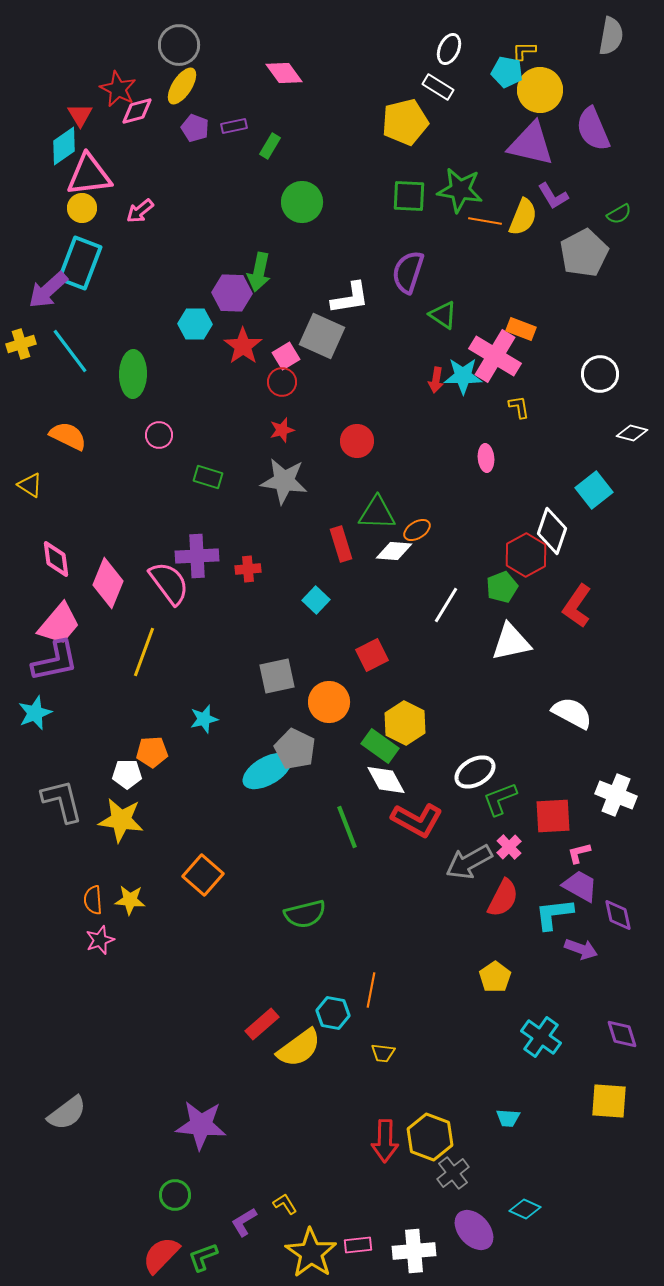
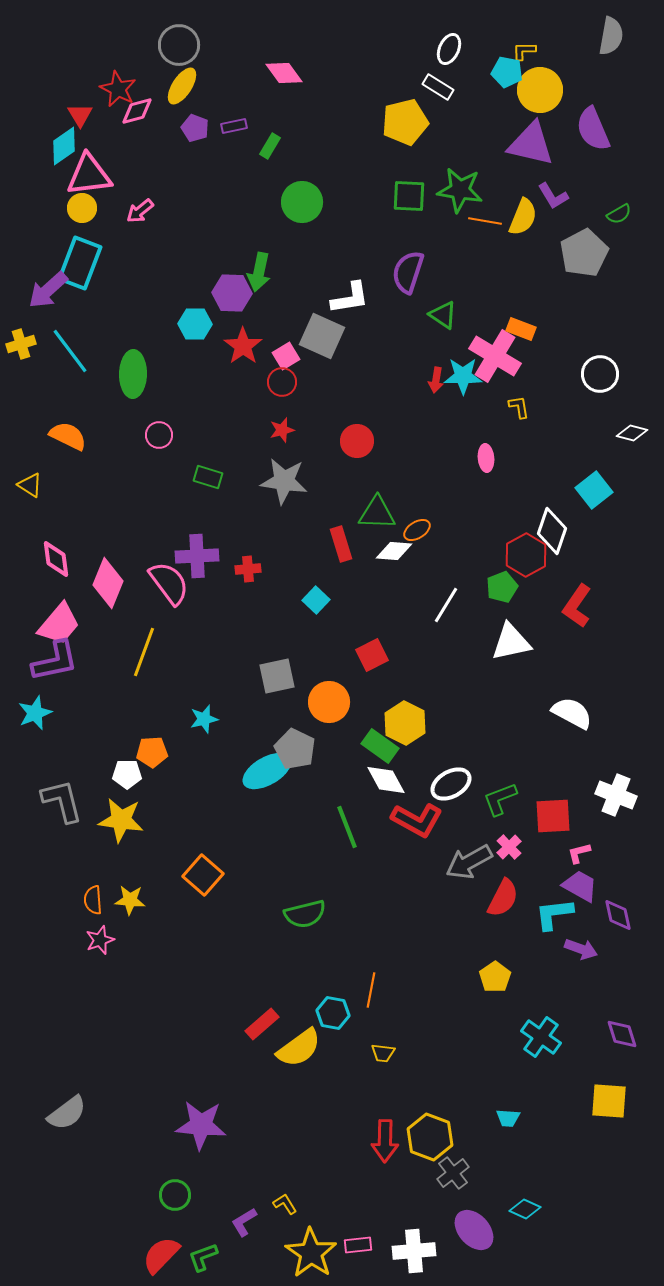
white ellipse at (475, 772): moved 24 px left, 12 px down
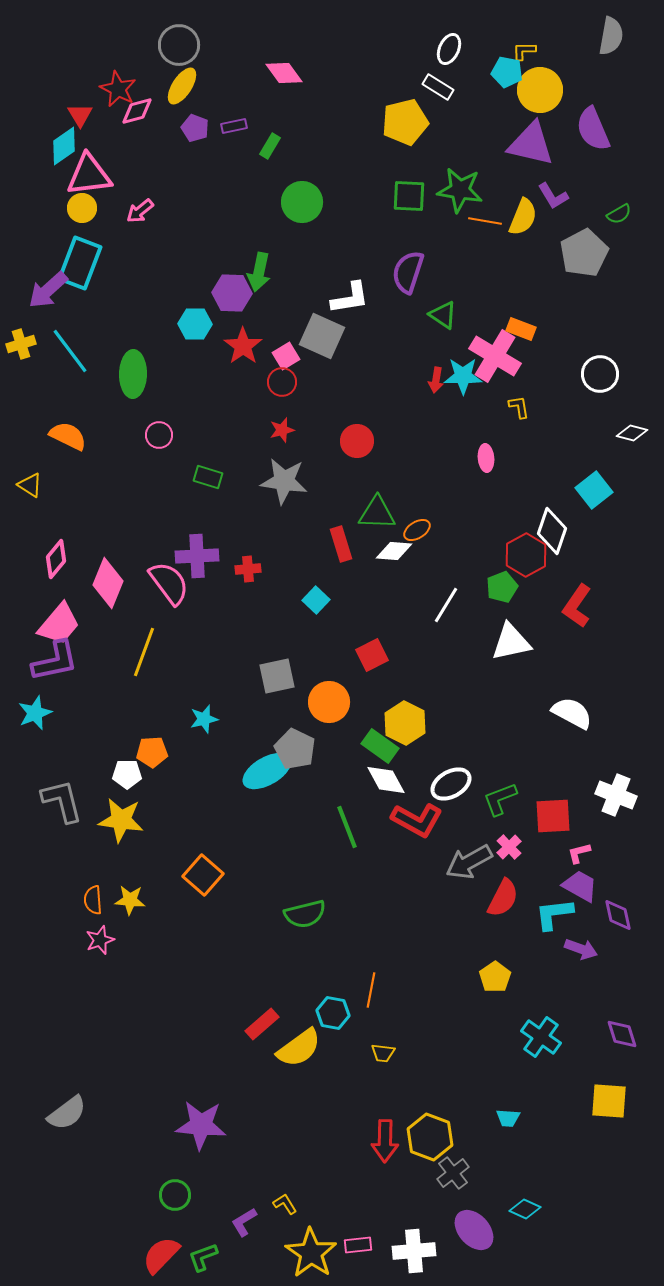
pink diamond at (56, 559): rotated 48 degrees clockwise
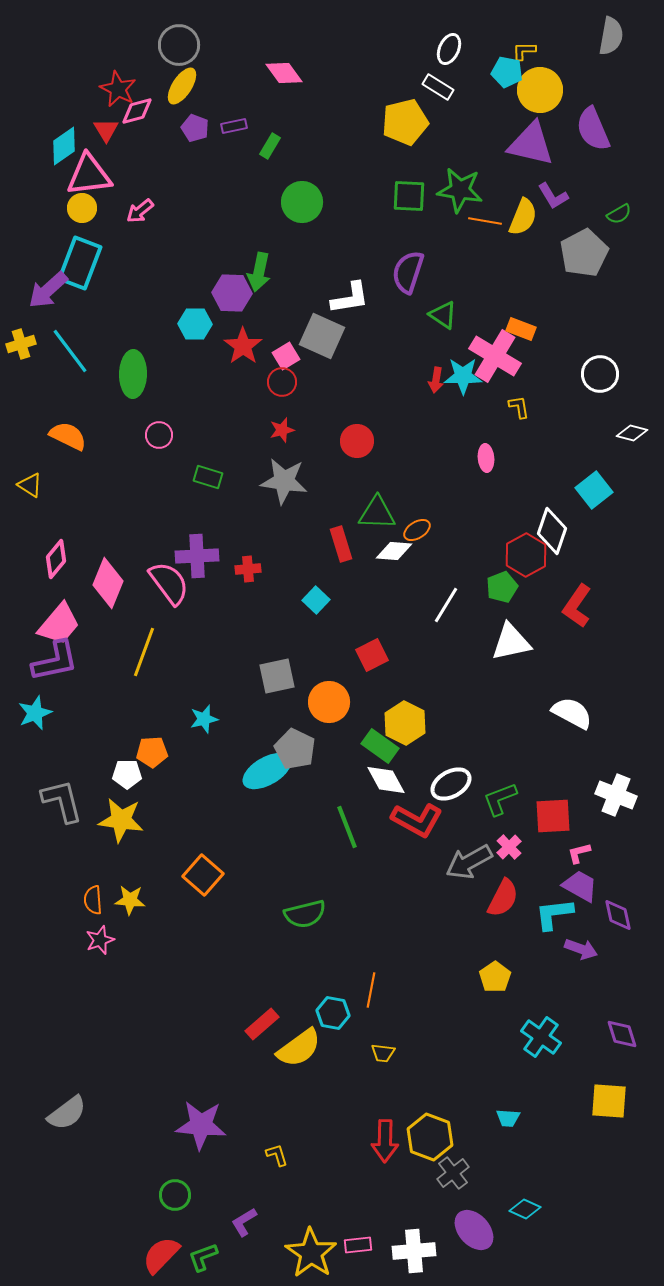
red triangle at (80, 115): moved 26 px right, 15 px down
yellow L-shape at (285, 1204): moved 8 px left, 49 px up; rotated 15 degrees clockwise
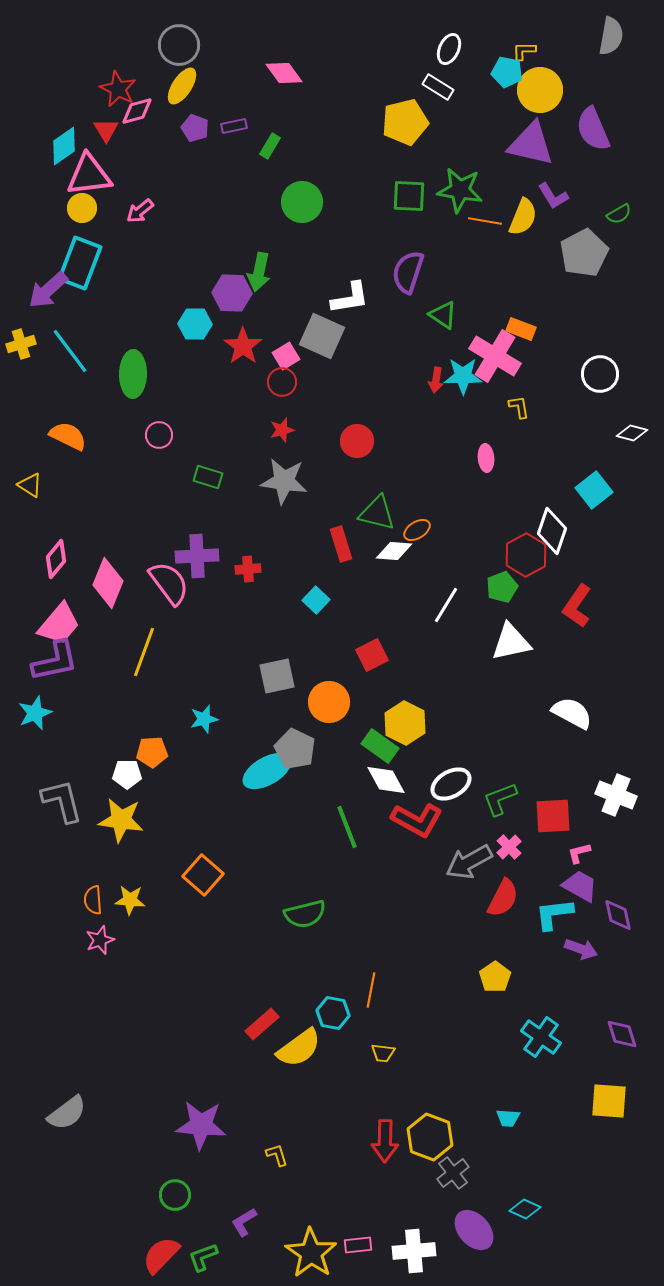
green triangle at (377, 513): rotated 12 degrees clockwise
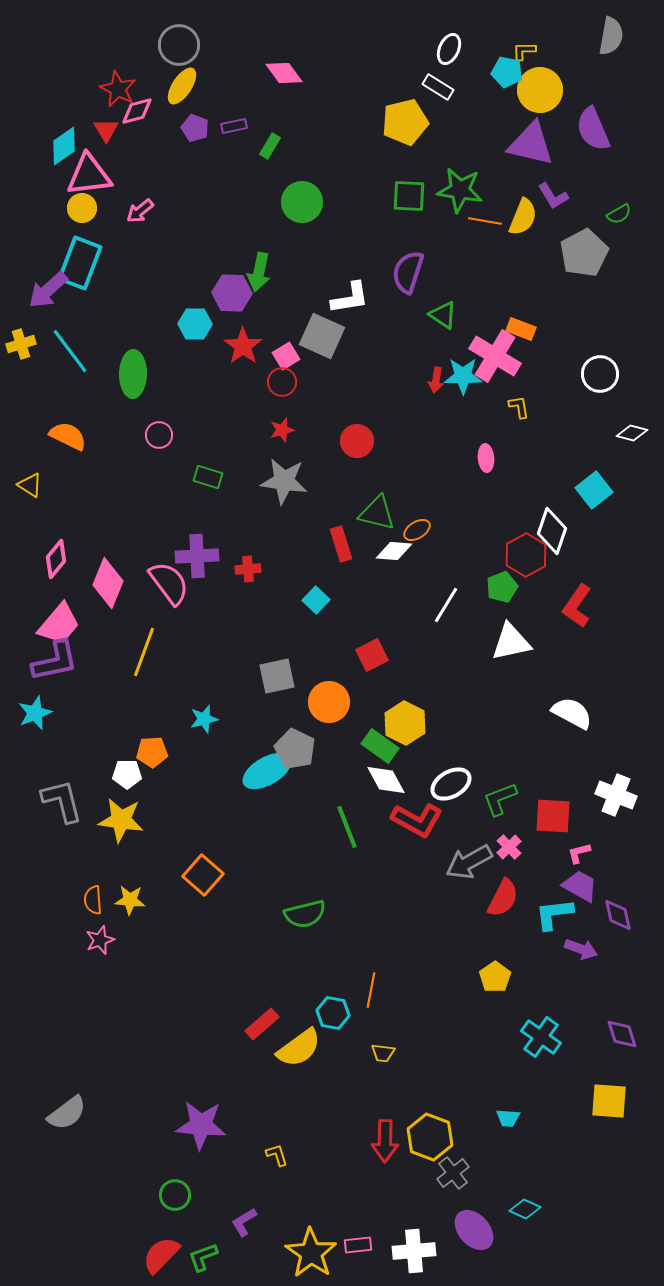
red square at (553, 816): rotated 6 degrees clockwise
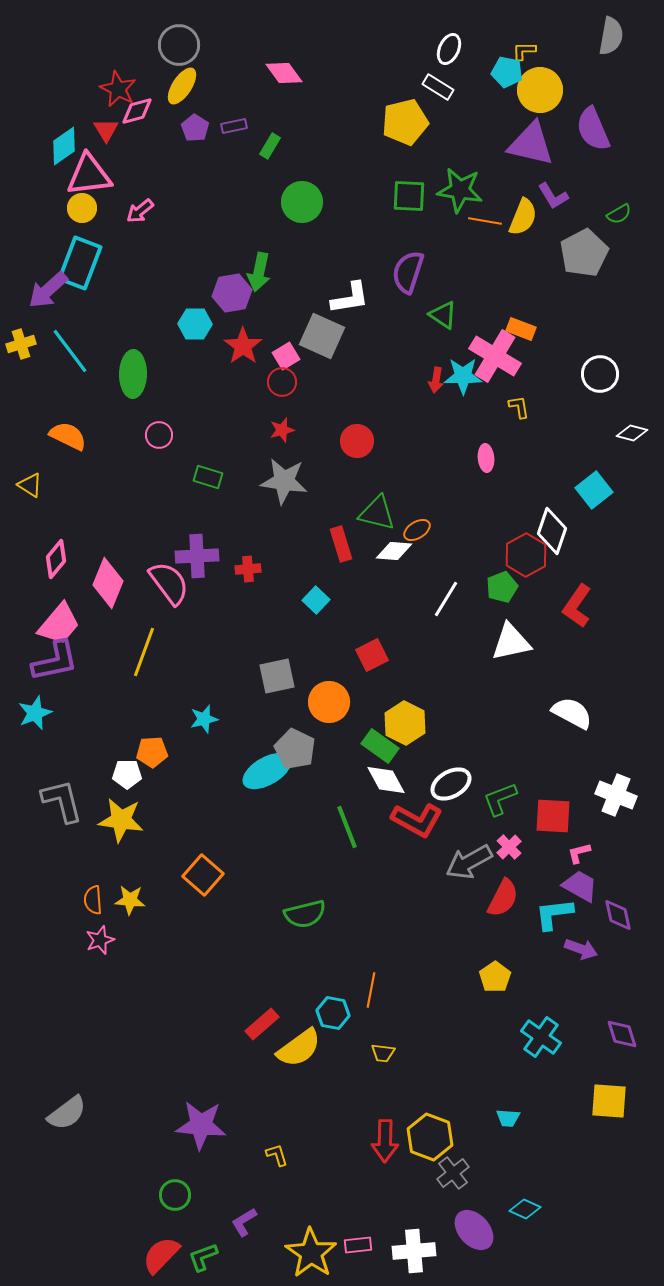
purple pentagon at (195, 128): rotated 12 degrees clockwise
purple hexagon at (232, 293): rotated 12 degrees counterclockwise
white line at (446, 605): moved 6 px up
